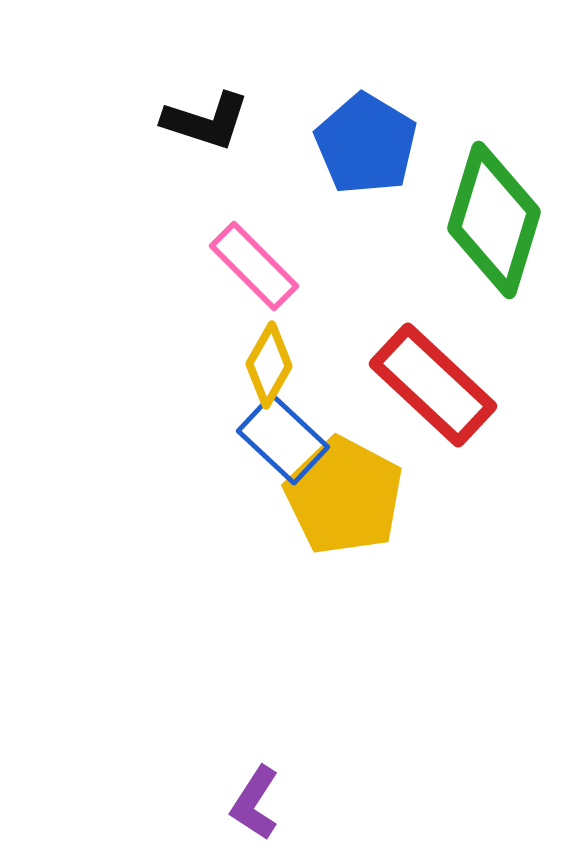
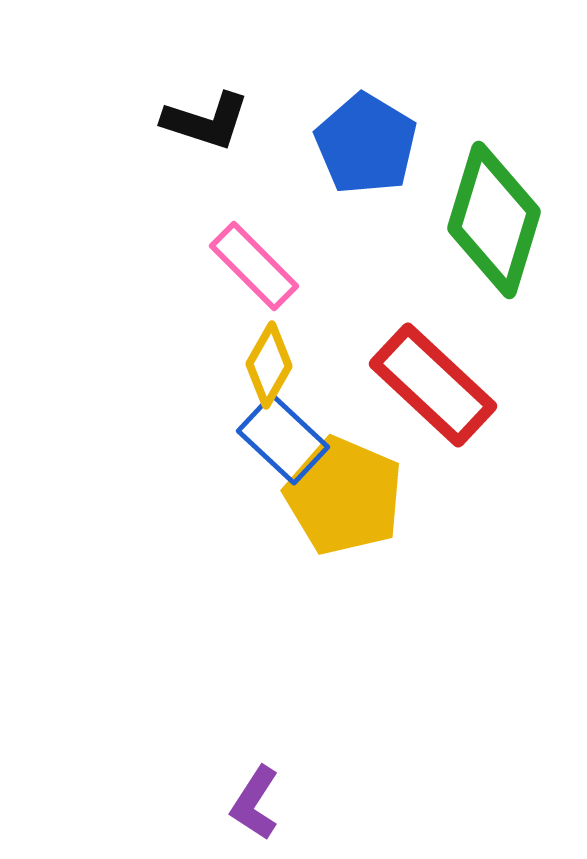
yellow pentagon: rotated 5 degrees counterclockwise
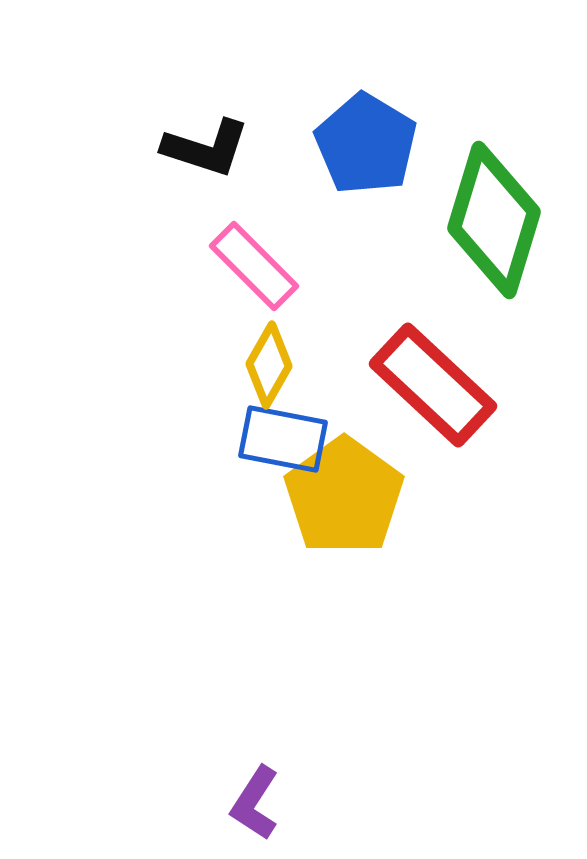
black L-shape: moved 27 px down
blue rectangle: rotated 32 degrees counterclockwise
yellow pentagon: rotated 13 degrees clockwise
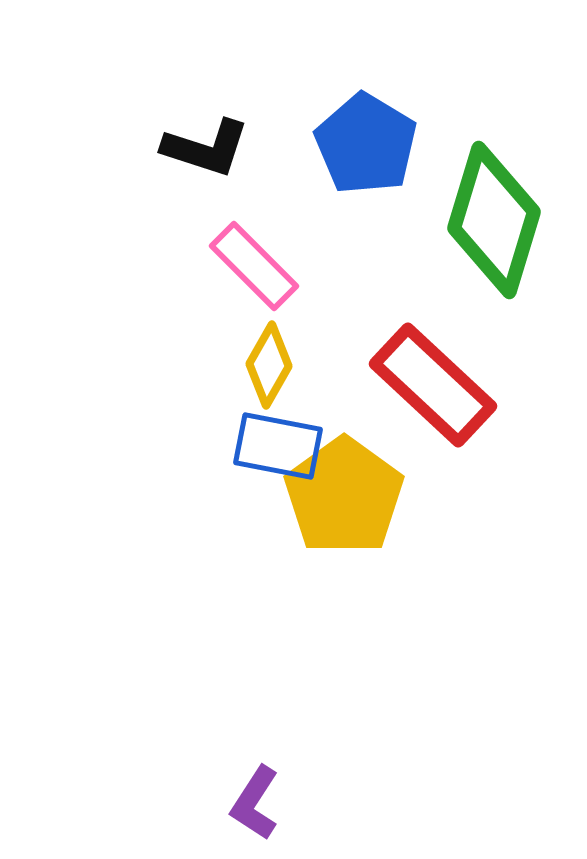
blue rectangle: moved 5 px left, 7 px down
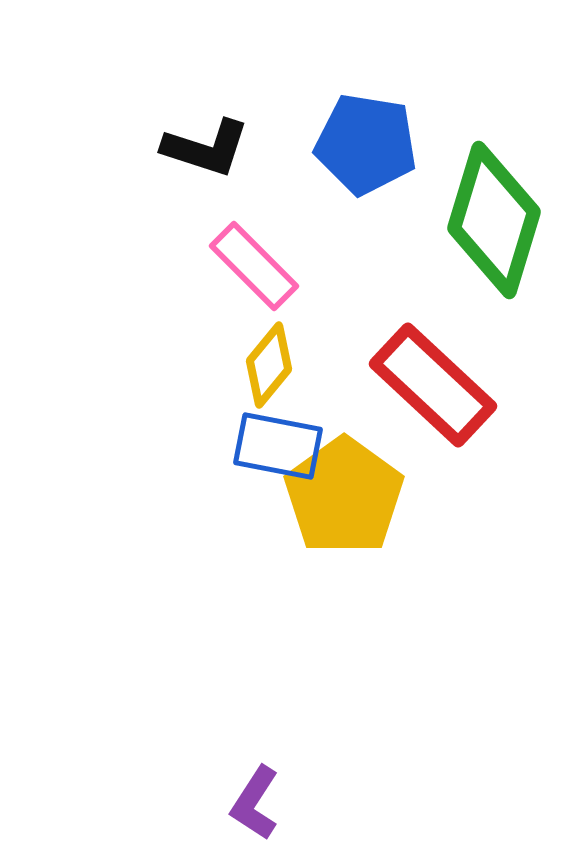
blue pentagon: rotated 22 degrees counterclockwise
yellow diamond: rotated 10 degrees clockwise
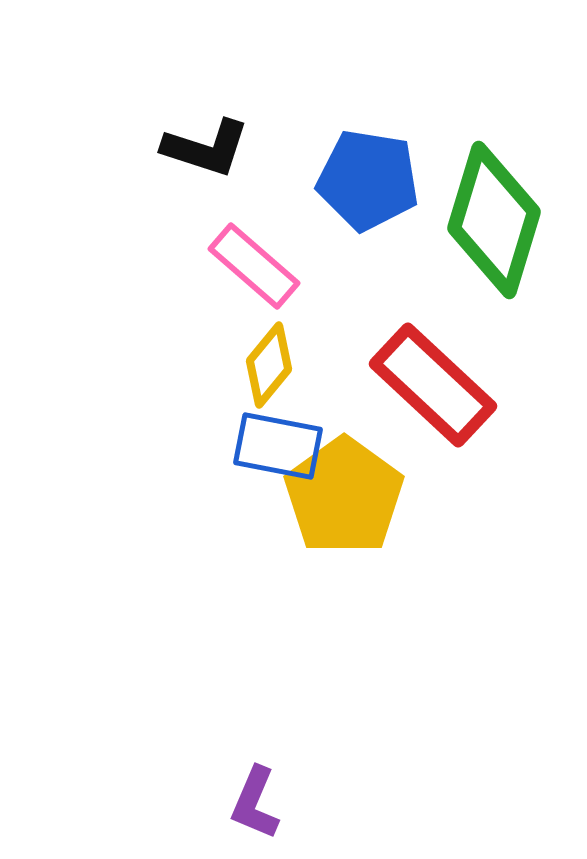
blue pentagon: moved 2 px right, 36 px down
pink rectangle: rotated 4 degrees counterclockwise
purple L-shape: rotated 10 degrees counterclockwise
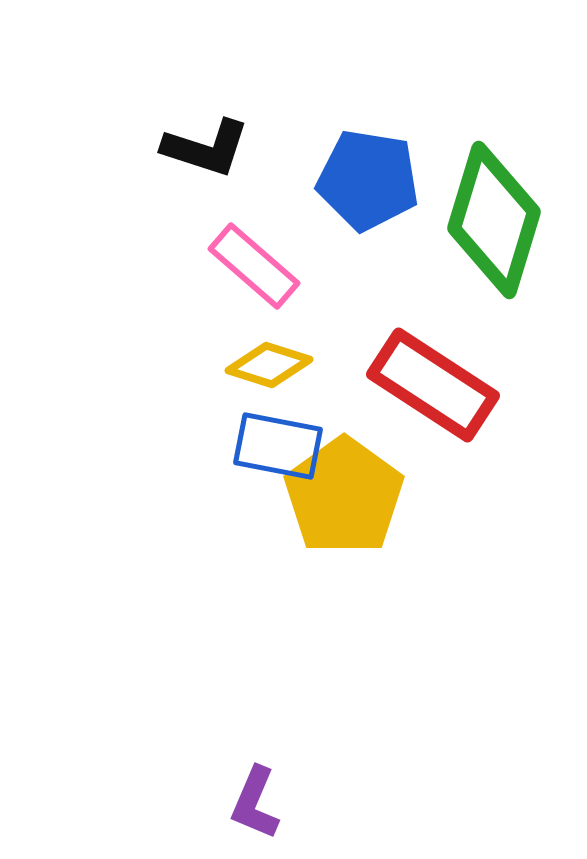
yellow diamond: rotated 68 degrees clockwise
red rectangle: rotated 10 degrees counterclockwise
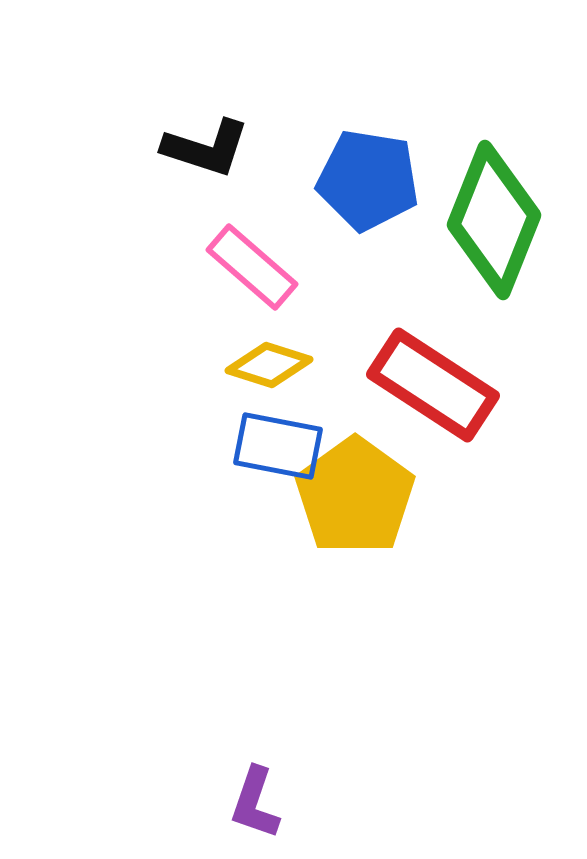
green diamond: rotated 5 degrees clockwise
pink rectangle: moved 2 px left, 1 px down
yellow pentagon: moved 11 px right
purple L-shape: rotated 4 degrees counterclockwise
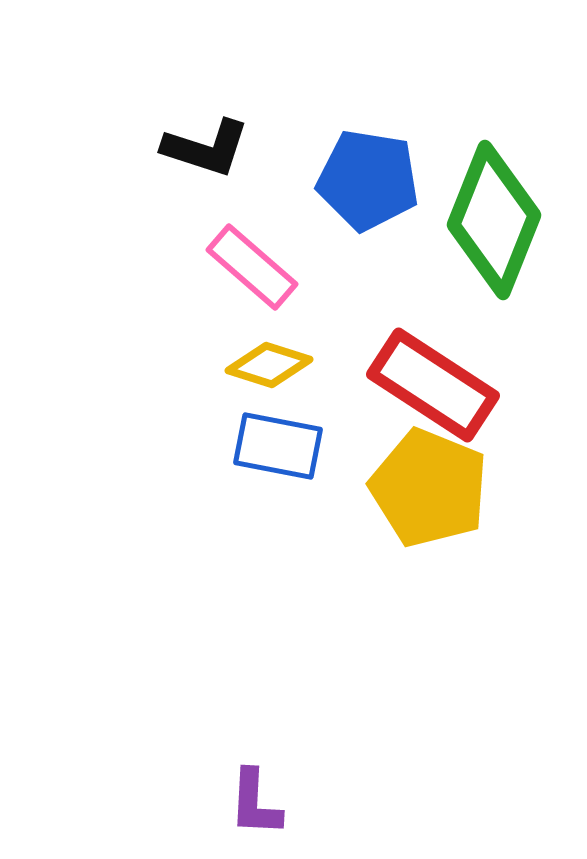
yellow pentagon: moved 74 px right, 8 px up; rotated 14 degrees counterclockwise
purple L-shape: rotated 16 degrees counterclockwise
